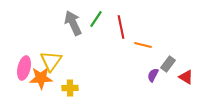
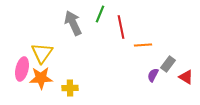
green line: moved 4 px right, 5 px up; rotated 12 degrees counterclockwise
orange line: rotated 18 degrees counterclockwise
yellow triangle: moved 9 px left, 8 px up
pink ellipse: moved 2 px left, 1 px down
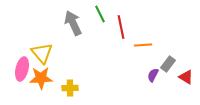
green line: rotated 48 degrees counterclockwise
yellow triangle: rotated 15 degrees counterclockwise
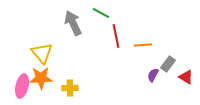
green line: moved 1 px right, 1 px up; rotated 36 degrees counterclockwise
red line: moved 5 px left, 9 px down
pink ellipse: moved 17 px down
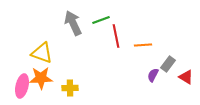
green line: moved 7 px down; rotated 48 degrees counterclockwise
yellow triangle: rotated 30 degrees counterclockwise
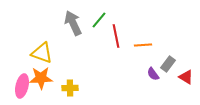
green line: moved 2 px left; rotated 30 degrees counterclockwise
purple semicircle: moved 1 px up; rotated 64 degrees counterclockwise
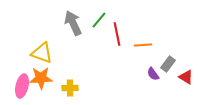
red line: moved 1 px right, 2 px up
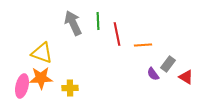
green line: moved 1 px left, 1 px down; rotated 42 degrees counterclockwise
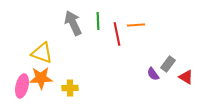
orange line: moved 7 px left, 20 px up
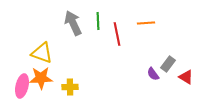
orange line: moved 10 px right, 2 px up
yellow cross: moved 1 px up
